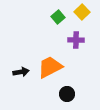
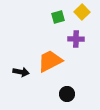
green square: rotated 24 degrees clockwise
purple cross: moved 1 px up
orange trapezoid: moved 6 px up
black arrow: rotated 21 degrees clockwise
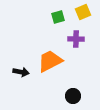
yellow square: moved 1 px right; rotated 21 degrees clockwise
black circle: moved 6 px right, 2 px down
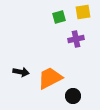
yellow square: rotated 14 degrees clockwise
green square: moved 1 px right
purple cross: rotated 14 degrees counterclockwise
orange trapezoid: moved 17 px down
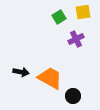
green square: rotated 16 degrees counterclockwise
purple cross: rotated 14 degrees counterclockwise
orange trapezoid: rotated 56 degrees clockwise
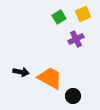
yellow square: moved 2 px down; rotated 14 degrees counterclockwise
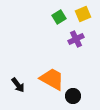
black arrow: moved 3 px left, 13 px down; rotated 42 degrees clockwise
orange trapezoid: moved 2 px right, 1 px down
